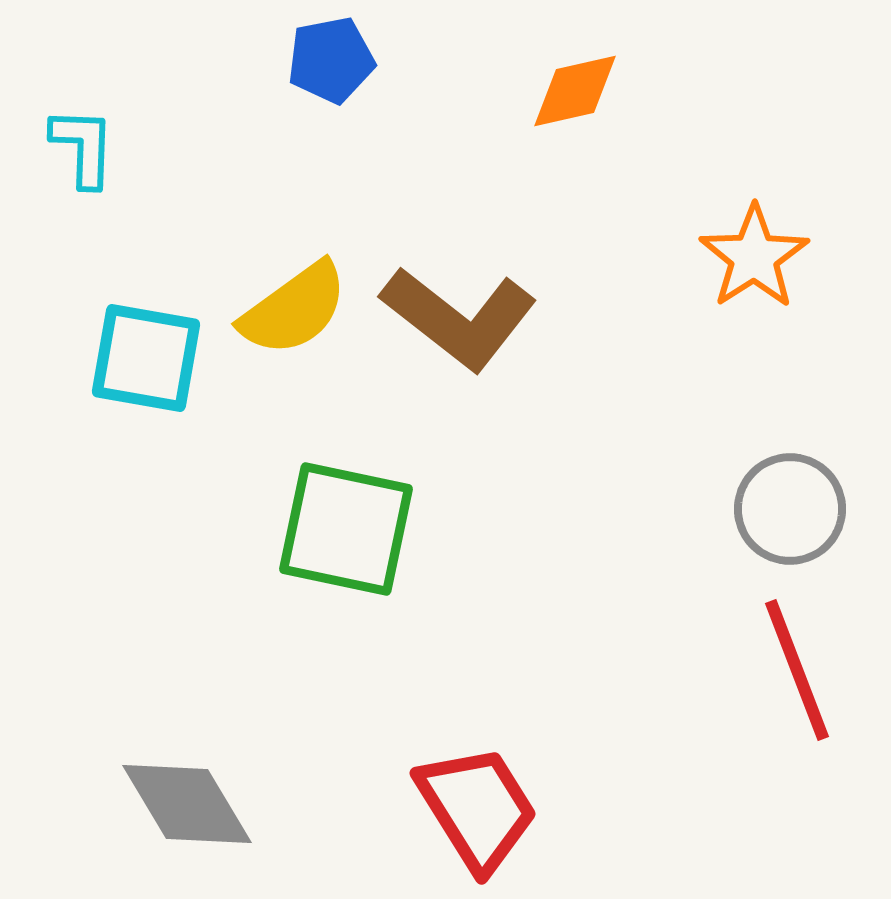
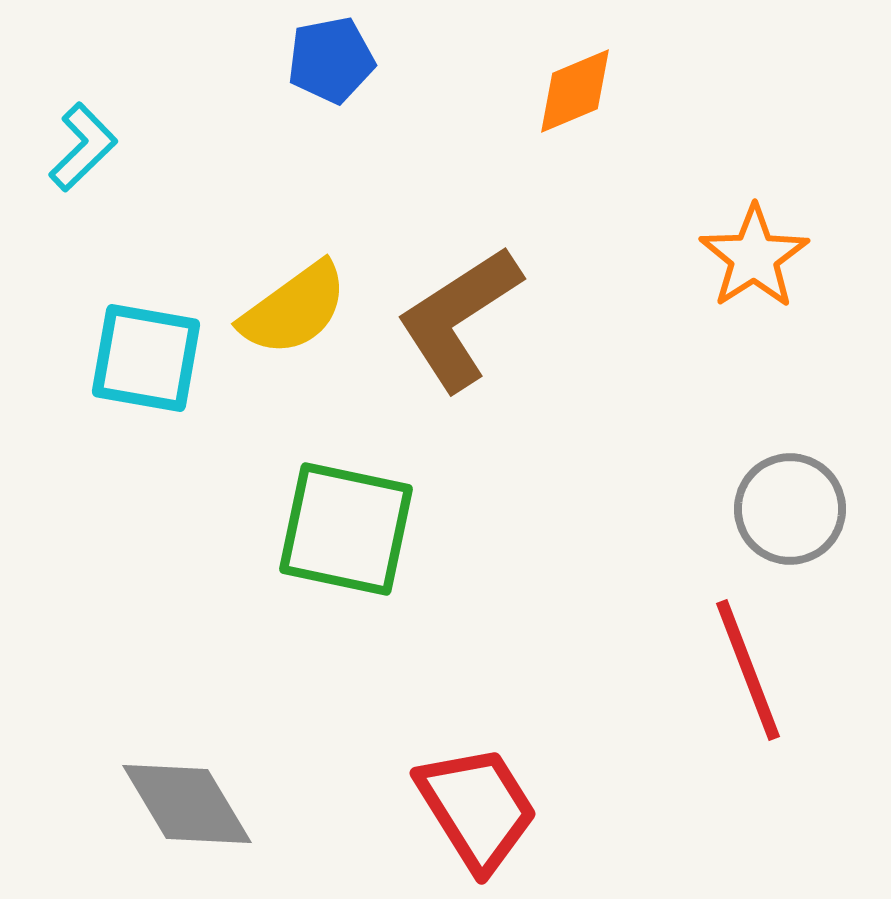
orange diamond: rotated 10 degrees counterclockwise
cyan L-shape: rotated 44 degrees clockwise
brown L-shape: rotated 109 degrees clockwise
red line: moved 49 px left
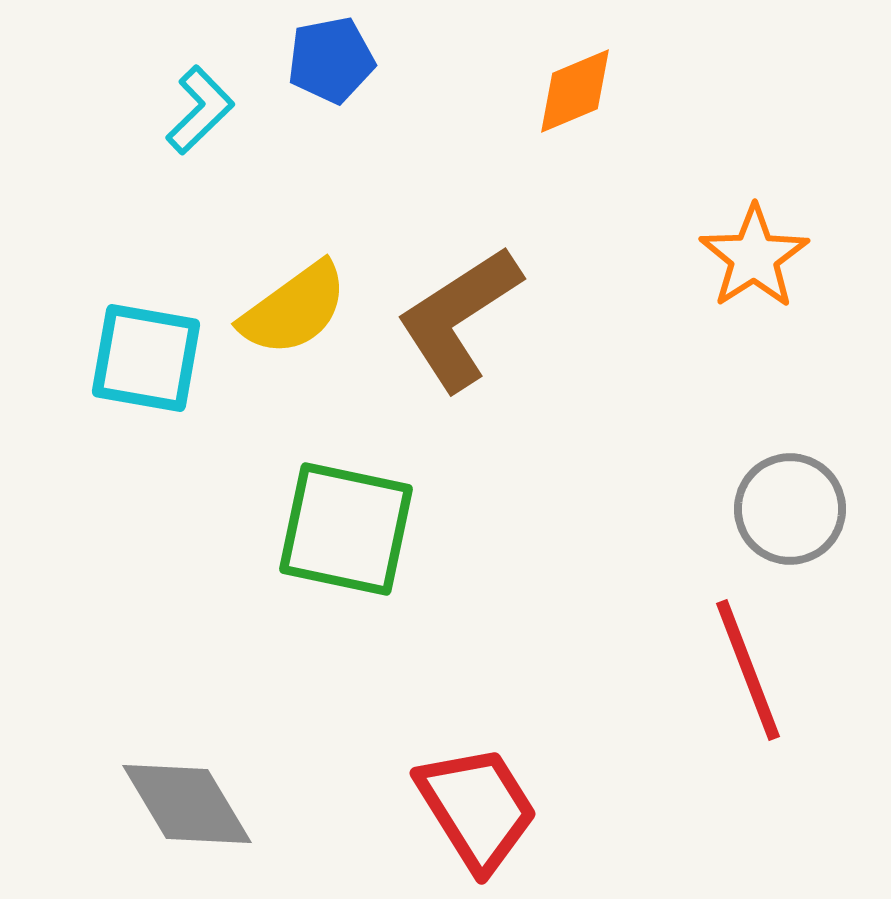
cyan L-shape: moved 117 px right, 37 px up
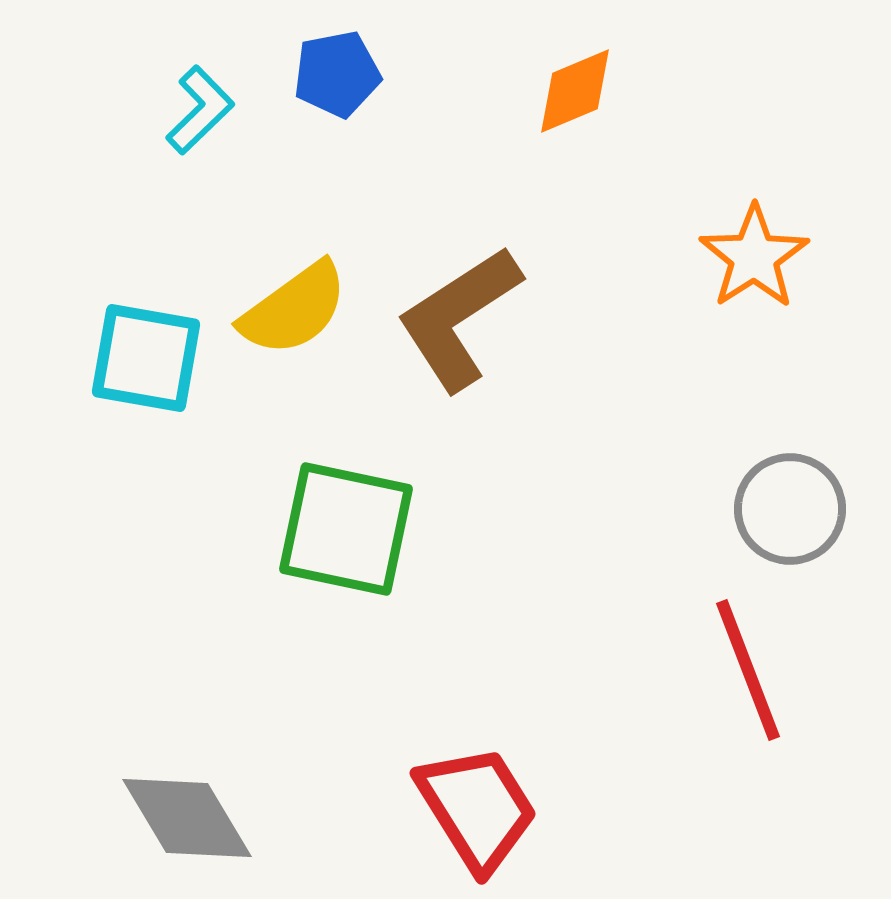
blue pentagon: moved 6 px right, 14 px down
gray diamond: moved 14 px down
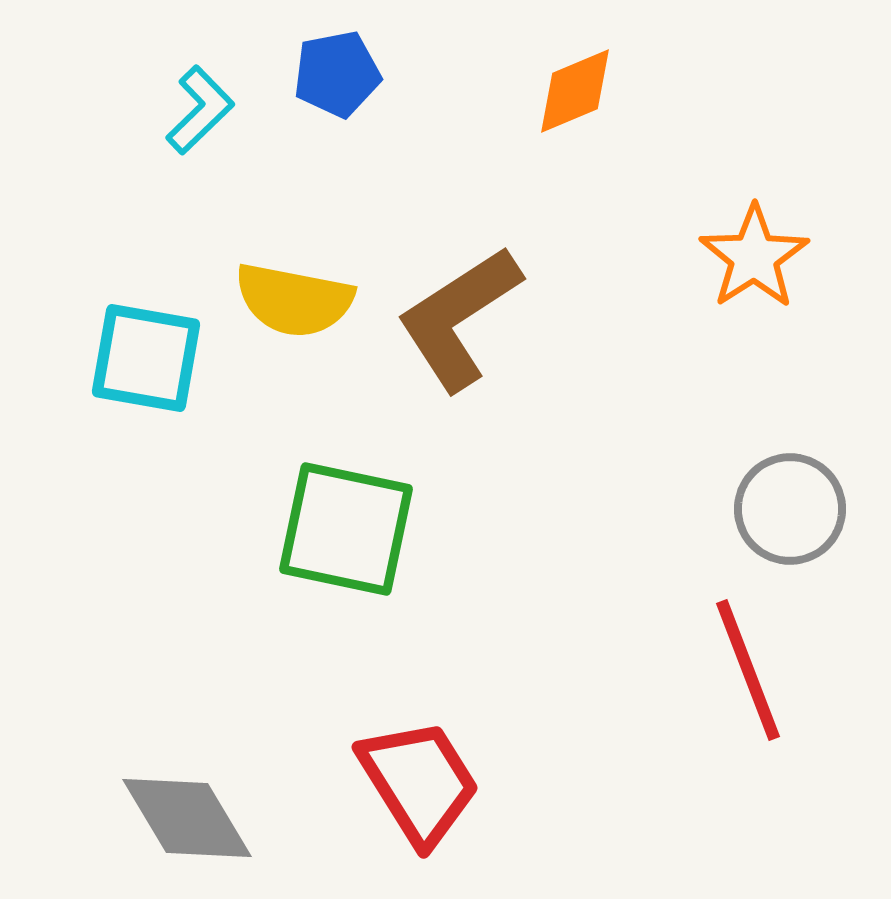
yellow semicircle: moved 9 px up; rotated 47 degrees clockwise
red trapezoid: moved 58 px left, 26 px up
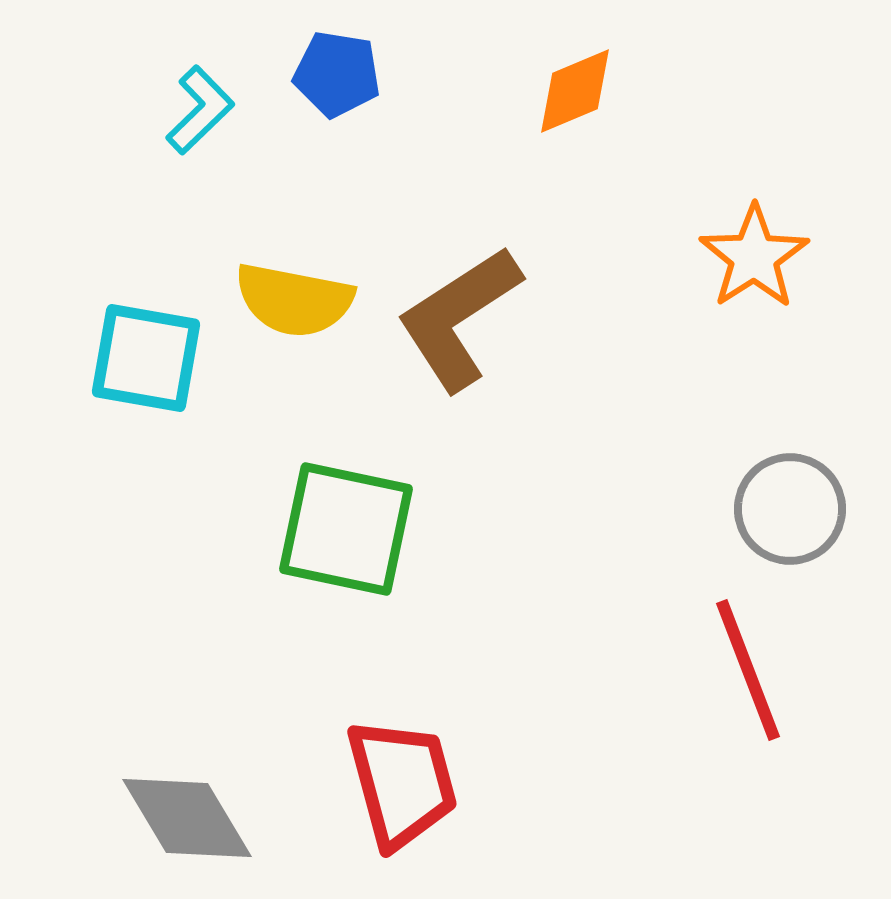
blue pentagon: rotated 20 degrees clockwise
red trapezoid: moved 17 px left, 1 px down; rotated 17 degrees clockwise
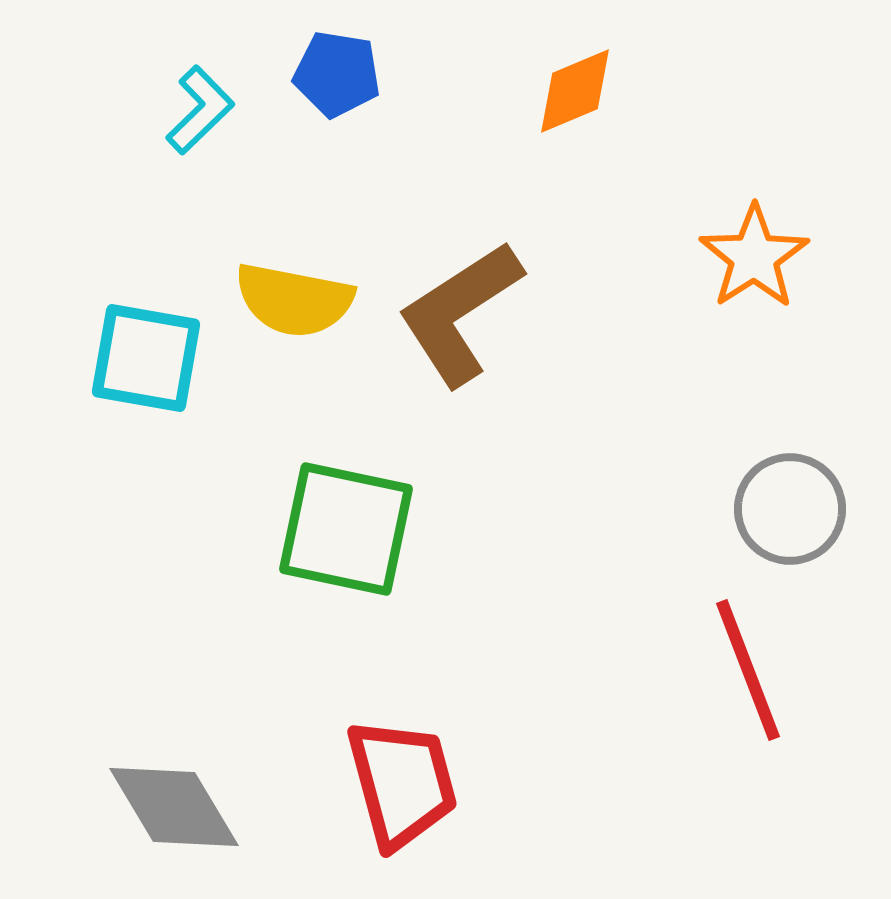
brown L-shape: moved 1 px right, 5 px up
gray diamond: moved 13 px left, 11 px up
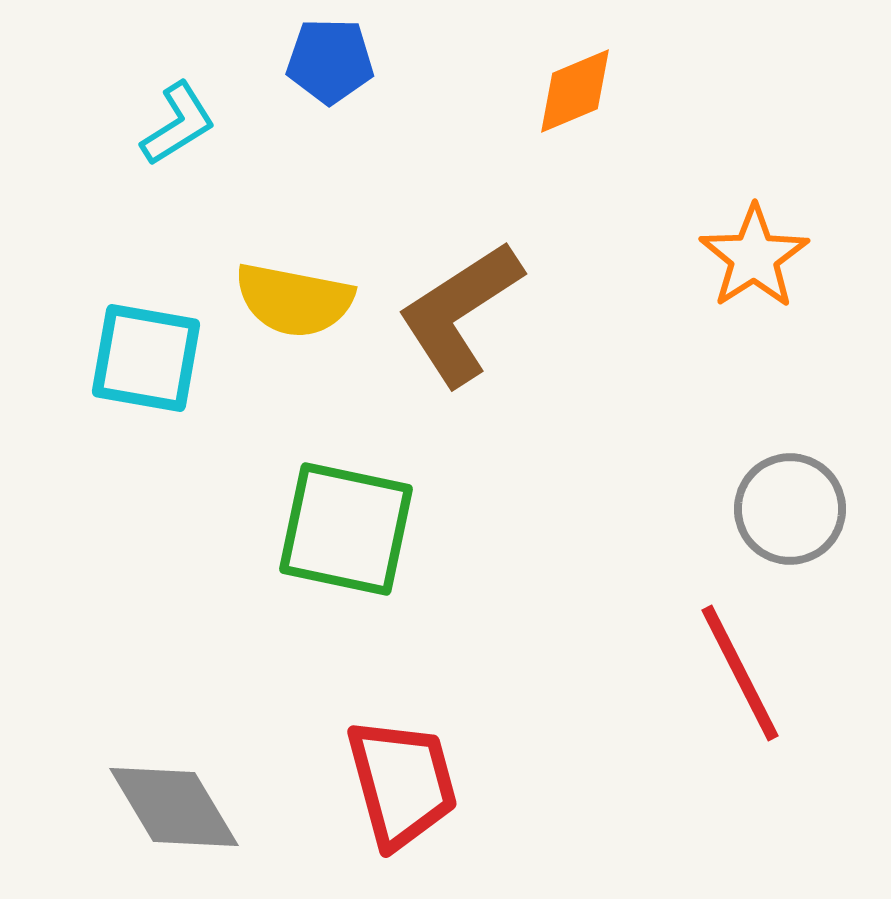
blue pentagon: moved 7 px left, 13 px up; rotated 8 degrees counterclockwise
cyan L-shape: moved 22 px left, 14 px down; rotated 12 degrees clockwise
red line: moved 8 px left, 3 px down; rotated 6 degrees counterclockwise
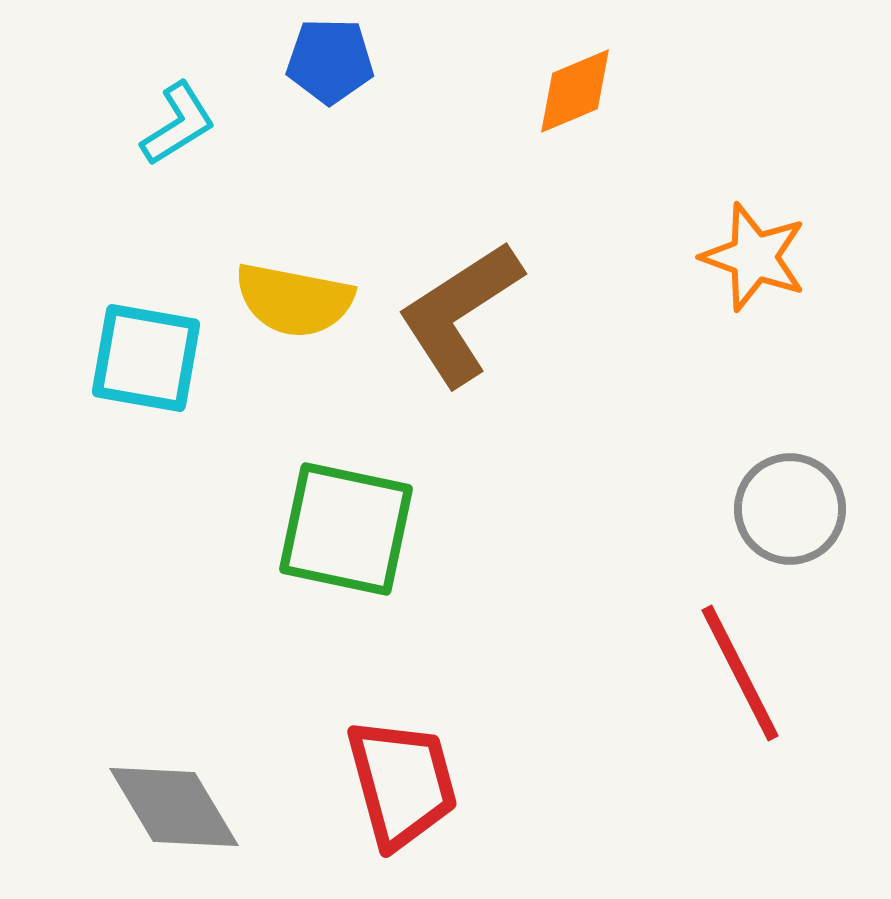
orange star: rotated 19 degrees counterclockwise
